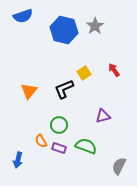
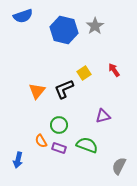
orange triangle: moved 8 px right
green semicircle: moved 1 px right, 1 px up
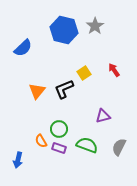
blue semicircle: moved 32 px down; rotated 24 degrees counterclockwise
green circle: moved 4 px down
gray semicircle: moved 19 px up
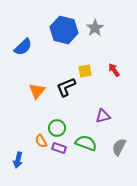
gray star: moved 2 px down
blue semicircle: moved 1 px up
yellow square: moved 1 px right, 2 px up; rotated 24 degrees clockwise
black L-shape: moved 2 px right, 2 px up
green circle: moved 2 px left, 1 px up
green semicircle: moved 1 px left, 2 px up
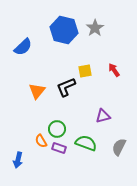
green circle: moved 1 px down
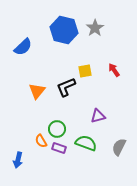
purple triangle: moved 5 px left
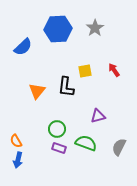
blue hexagon: moved 6 px left, 1 px up; rotated 16 degrees counterclockwise
black L-shape: rotated 60 degrees counterclockwise
orange semicircle: moved 25 px left
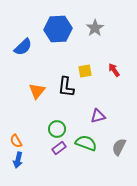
purple rectangle: rotated 56 degrees counterclockwise
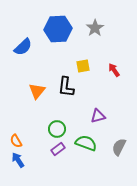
yellow square: moved 2 px left, 5 px up
purple rectangle: moved 1 px left, 1 px down
blue arrow: rotated 133 degrees clockwise
